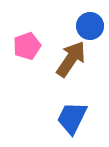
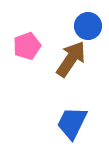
blue circle: moved 2 px left
blue trapezoid: moved 5 px down
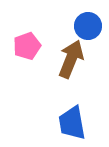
brown arrow: rotated 12 degrees counterclockwise
blue trapezoid: rotated 36 degrees counterclockwise
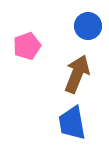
brown arrow: moved 6 px right, 15 px down
